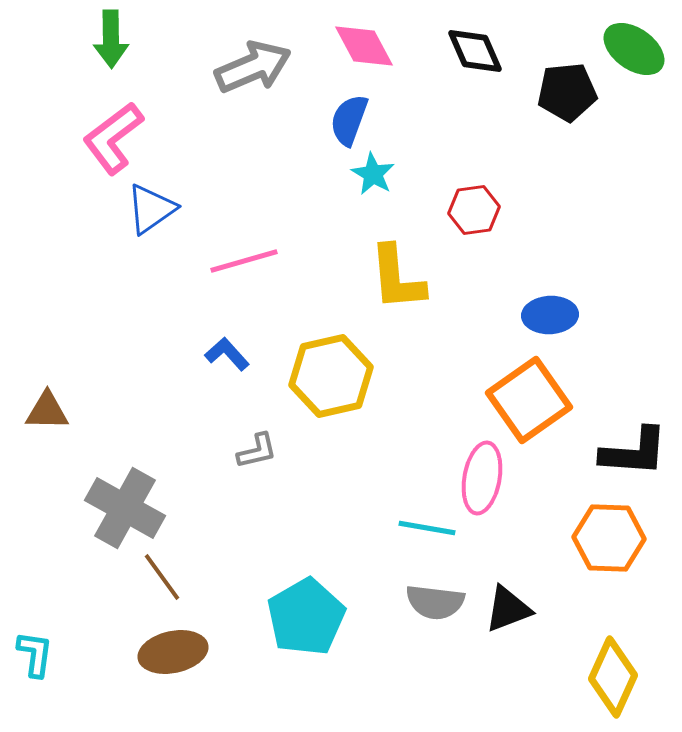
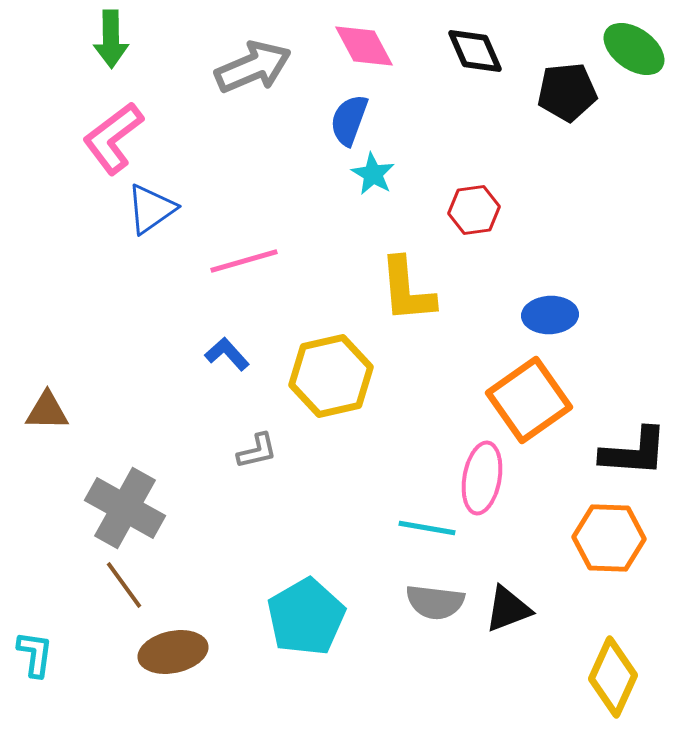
yellow L-shape: moved 10 px right, 12 px down
brown line: moved 38 px left, 8 px down
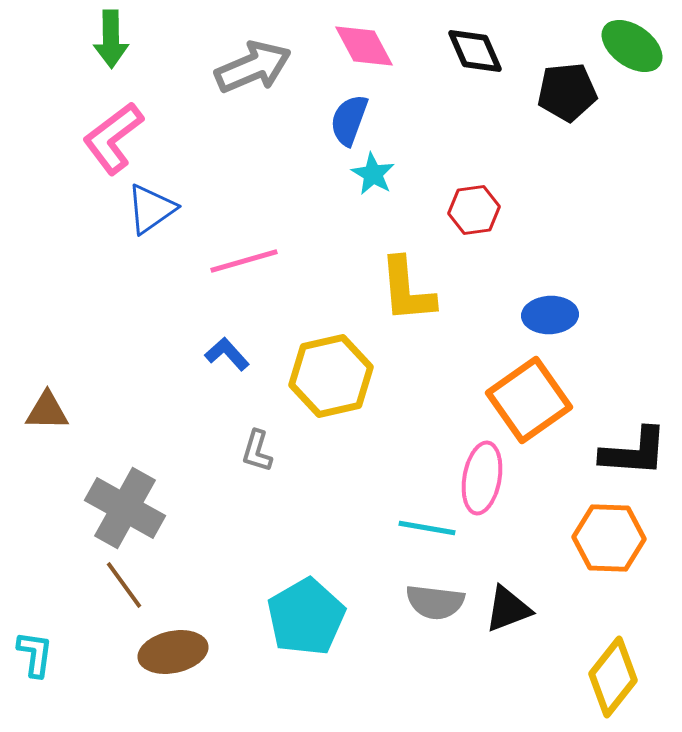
green ellipse: moved 2 px left, 3 px up
gray L-shape: rotated 120 degrees clockwise
yellow diamond: rotated 14 degrees clockwise
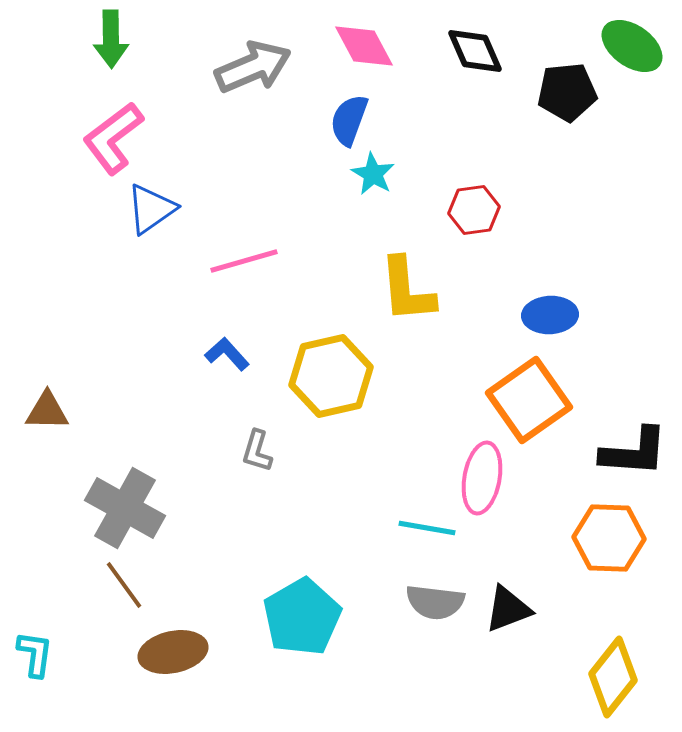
cyan pentagon: moved 4 px left
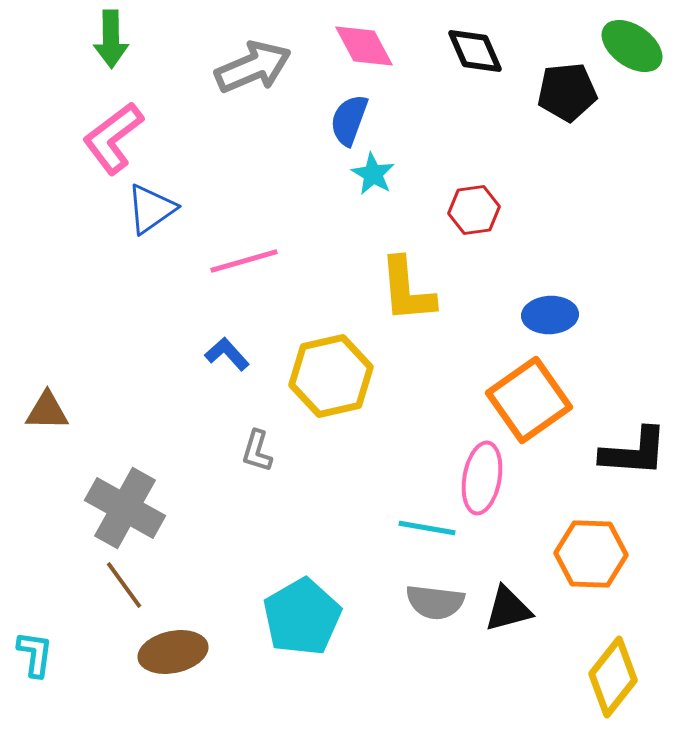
orange hexagon: moved 18 px left, 16 px down
black triangle: rotated 6 degrees clockwise
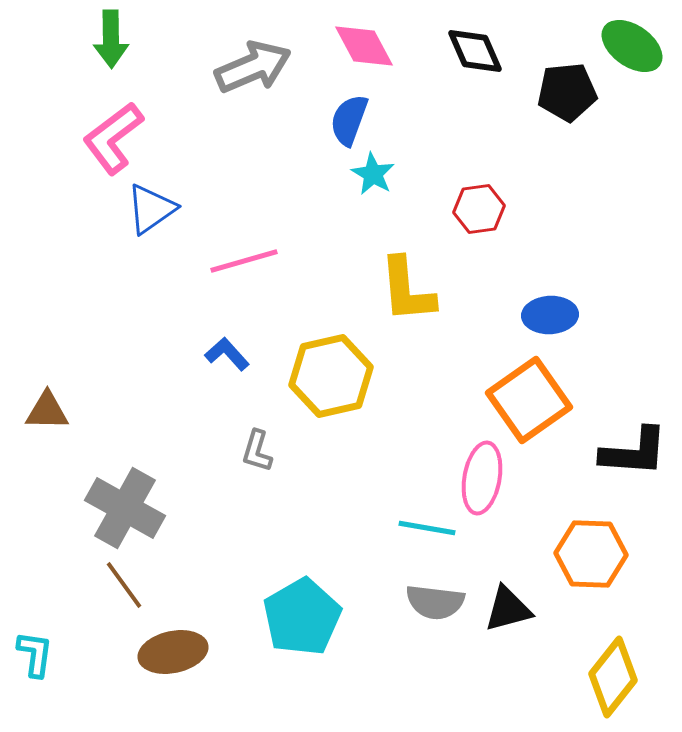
red hexagon: moved 5 px right, 1 px up
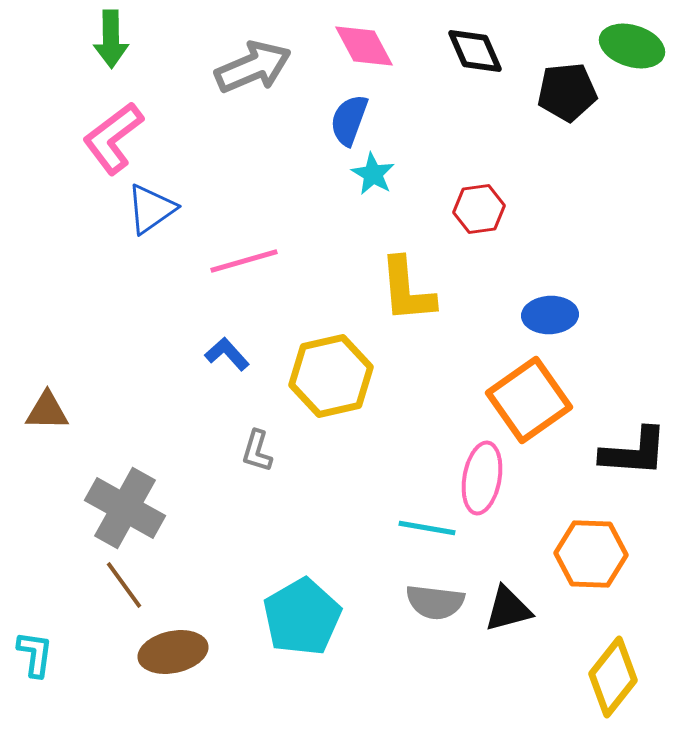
green ellipse: rotated 18 degrees counterclockwise
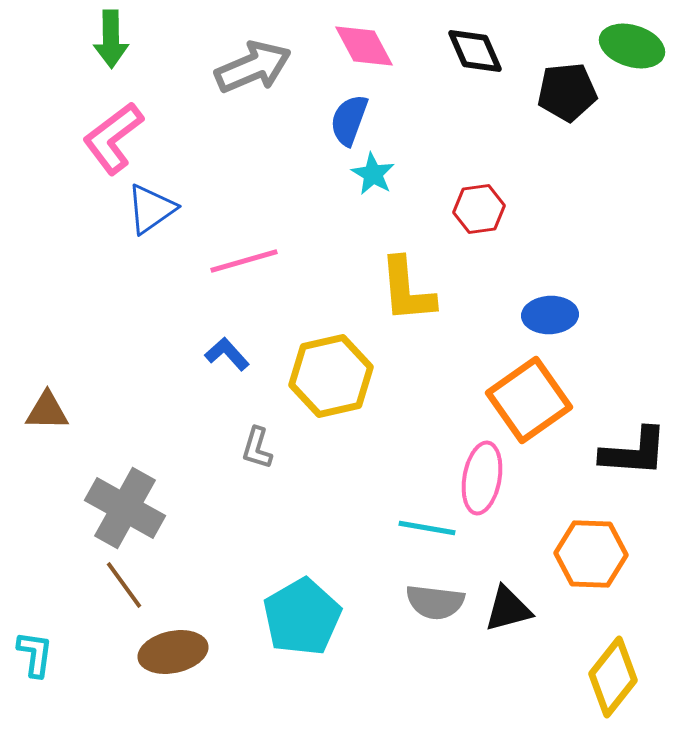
gray L-shape: moved 3 px up
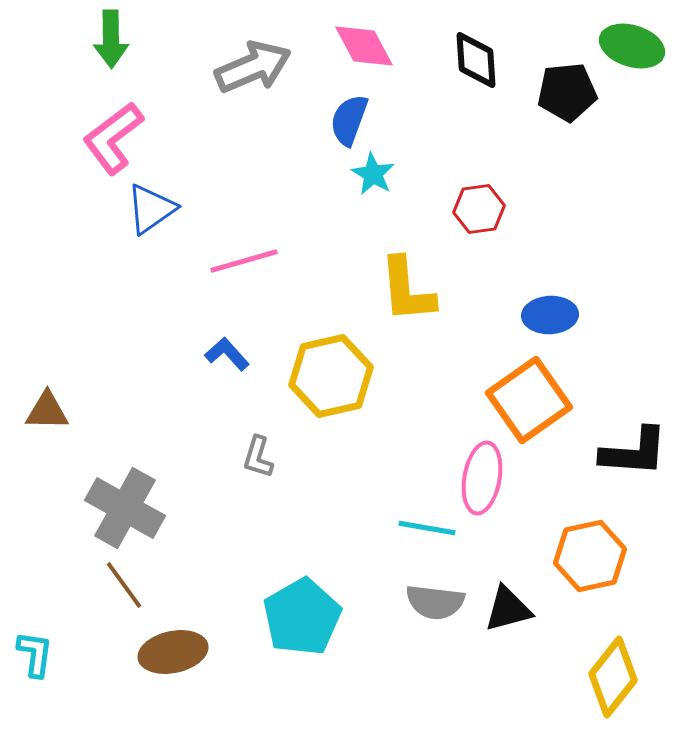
black diamond: moved 1 px right, 9 px down; rotated 20 degrees clockwise
gray L-shape: moved 1 px right, 9 px down
orange hexagon: moved 1 px left, 2 px down; rotated 14 degrees counterclockwise
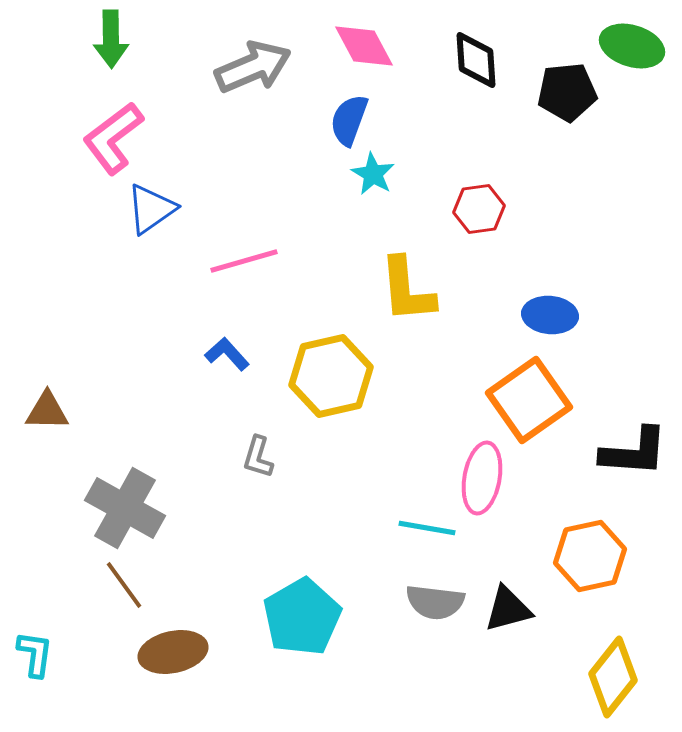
blue ellipse: rotated 8 degrees clockwise
